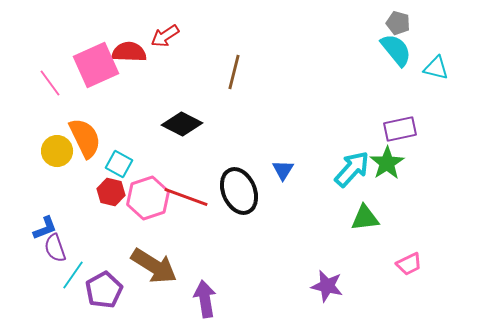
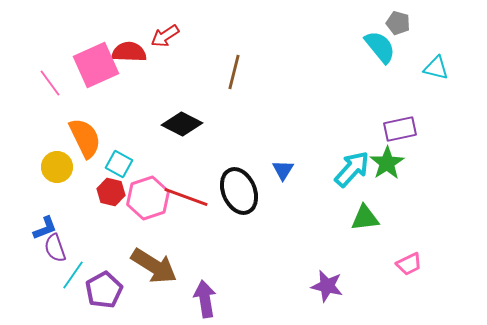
cyan semicircle: moved 16 px left, 3 px up
yellow circle: moved 16 px down
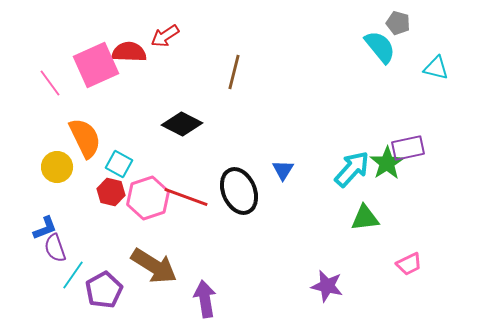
purple rectangle: moved 8 px right, 19 px down
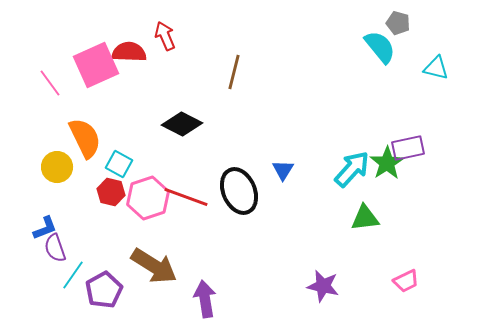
red arrow: rotated 100 degrees clockwise
pink trapezoid: moved 3 px left, 17 px down
purple star: moved 4 px left
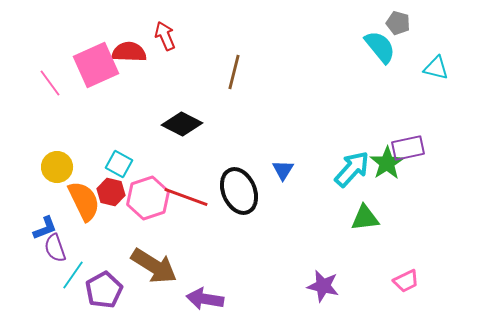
orange semicircle: moved 1 px left, 63 px down
purple arrow: rotated 72 degrees counterclockwise
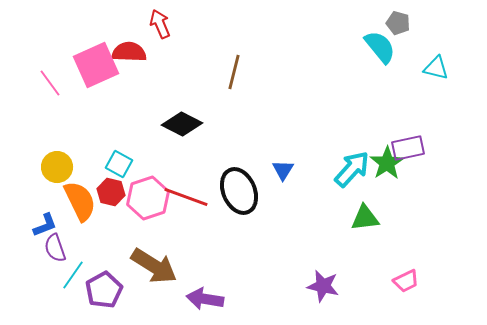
red arrow: moved 5 px left, 12 px up
orange semicircle: moved 4 px left
blue L-shape: moved 3 px up
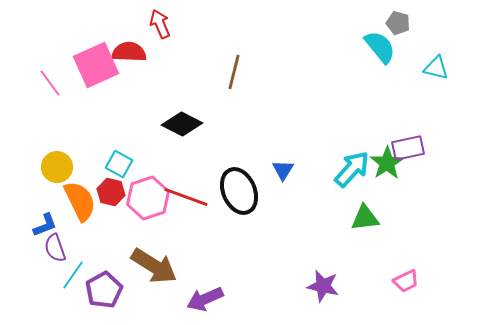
purple arrow: rotated 33 degrees counterclockwise
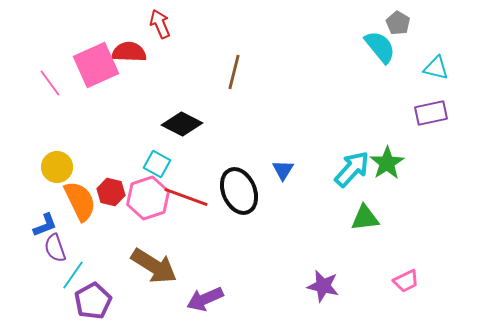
gray pentagon: rotated 15 degrees clockwise
purple rectangle: moved 23 px right, 35 px up
cyan square: moved 38 px right
purple pentagon: moved 11 px left, 11 px down
